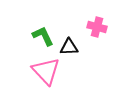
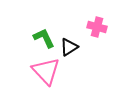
green L-shape: moved 1 px right, 2 px down
black triangle: rotated 30 degrees counterclockwise
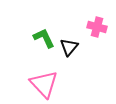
black triangle: rotated 18 degrees counterclockwise
pink triangle: moved 2 px left, 13 px down
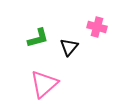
green L-shape: moved 6 px left; rotated 100 degrees clockwise
pink triangle: rotated 32 degrees clockwise
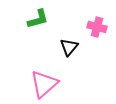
green L-shape: moved 19 px up
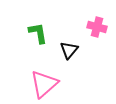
green L-shape: moved 14 px down; rotated 85 degrees counterclockwise
black triangle: moved 3 px down
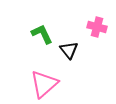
green L-shape: moved 4 px right, 1 px down; rotated 15 degrees counterclockwise
black triangle: rotated 18 degrees counterclockwise
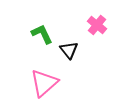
pink cross: moved 2 px up; rotated 24 degrees clockwise
pink triangle: moved 1 px up
